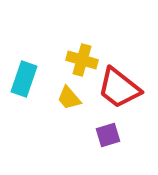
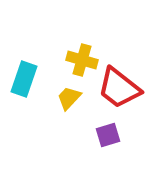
yellow trapezoid: rotated 84 degrees clockwise
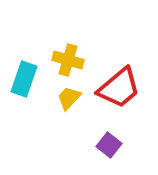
yellow cross: moved 14 px left
red trapezoid: rotated 78 degrees counterclockwise
purple square: moved 1 px right, 10 px down; rotated 35 degrees counterclockwise
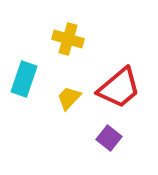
yellow cross: moved 21 px up
purple square: moved 7 px up
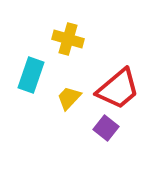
cyan rectangle: moved 7 px right, 4 px up
red trapezoid: moved 1 px left, 1 px down
purple square: moved 3 px left, 10 px up
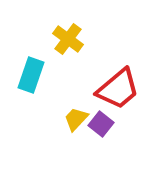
yellow cross: rotated 20 degrees clockwise
yellow trapezoid: moved 7 px right, 21 px down
purple square: moved 5 px left, 4 px up
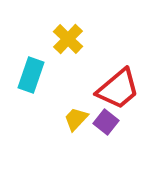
yellow cross: rotated 8 degrees clockwise
purple square: moved 5 px right, 2 px up
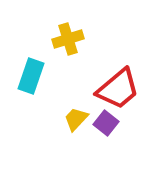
yellow cross: rotated 28 degrees clockwise
cyan rectangle: moved 1 px down
purple square: moved 1 px down
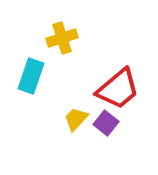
yellow cross: moved 6 px left, 1 px up
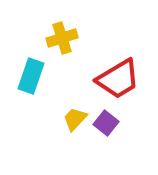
red trapezoid: moved 10 px up; rotated 9 degrees clockwise
yellow trapezoid: moved 1 px left
